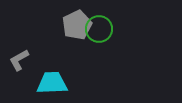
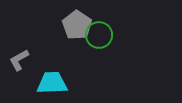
gray pentagon: rotated 12 degrees counterclockwise
green circle: moved 6 px down
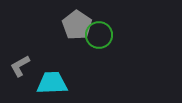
gray L-shape: moved 1 px right, 6 px down
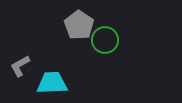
gray pentagon: moved 2 px right
green circle: moved 6 px right, 5 px down
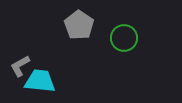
green circle: moved 19 px right, 2 px up
cyan trapezoid: moved 12 px left, 2 px up; rotated 8 degrees clockwise
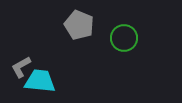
gray pentagon: rotated 12 degrees counterclockwise
gray L-shape: moved 1 px right, 1 px down
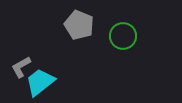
green circle: moved 1 px left, 2 px up
cyan trapezoid: moved 1 px down; rotated 44 degrees counterclockwise
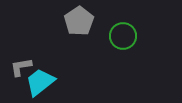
gray pentagon: moved 4 px up; rotated 16 degrees clockwise
gray L-shape: rotated 20 degrees clockwise
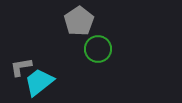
green circle: moved 25 px left, 13 px down
cyan trapezoid: moved 1 px left
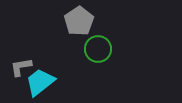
cyan trapezoid: moved 1 px right
